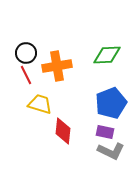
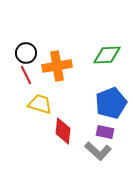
gray L-shape: moved 13 px left; rotated 16 degrees clockwise
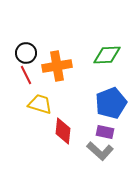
gray L-shape: moved 2 px right
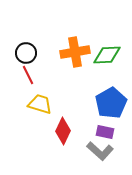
orange cross: moved 18 px right, 14 px up
red line: moved 2 px right
blue pentagon: rotated 8 degrees counterclockwise
red diamond: rotated 20 degrees clockwise
